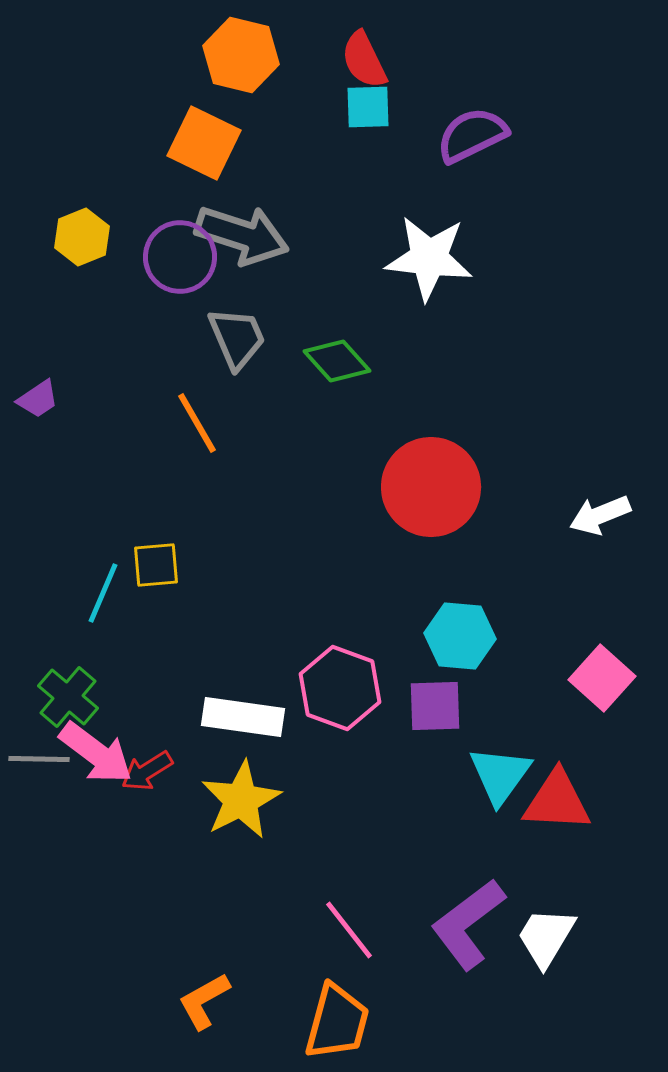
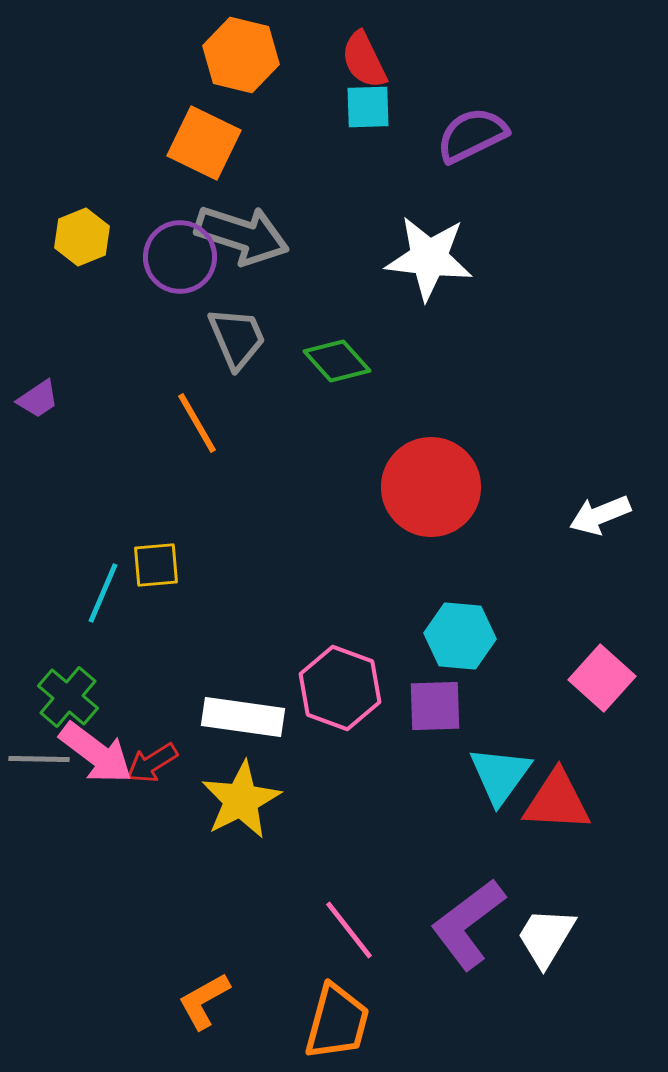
red arrow: moved 5 px right, 8 px up
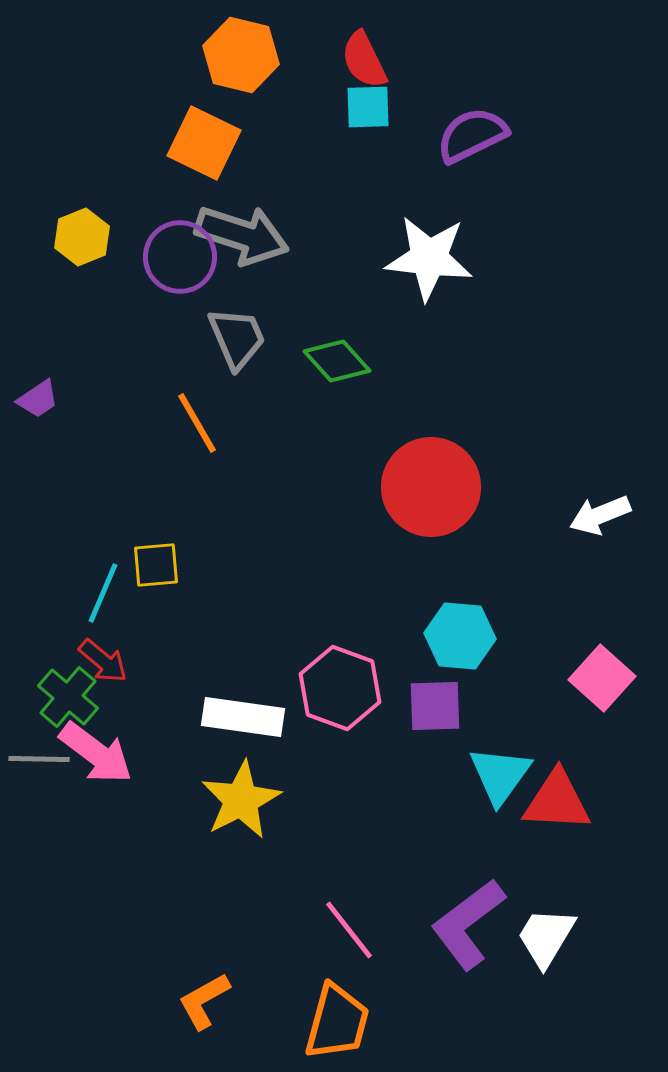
red arrow: moved 49 px left, 102 px up; rotated 108 degrees counterclockwise
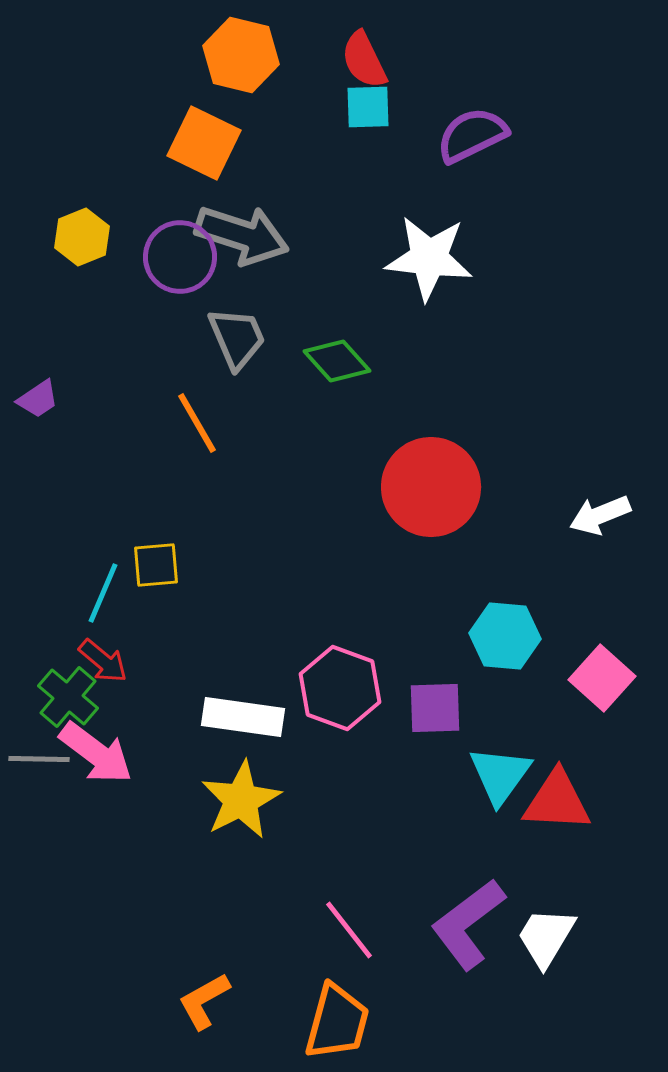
cyan hexagon: moved 45 px right
purple square: moved 2 px down
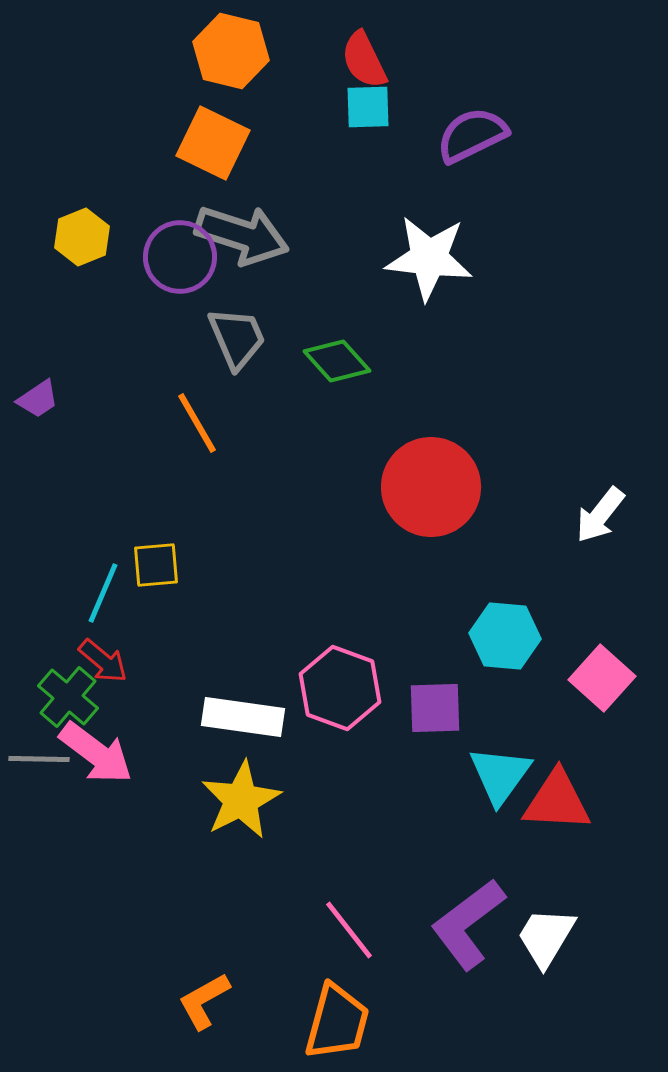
orange hexagon: moved 10 px left, 4 px up
orange square: moved 9 px right
white arrow: rotated 30 degrees counterclockwise
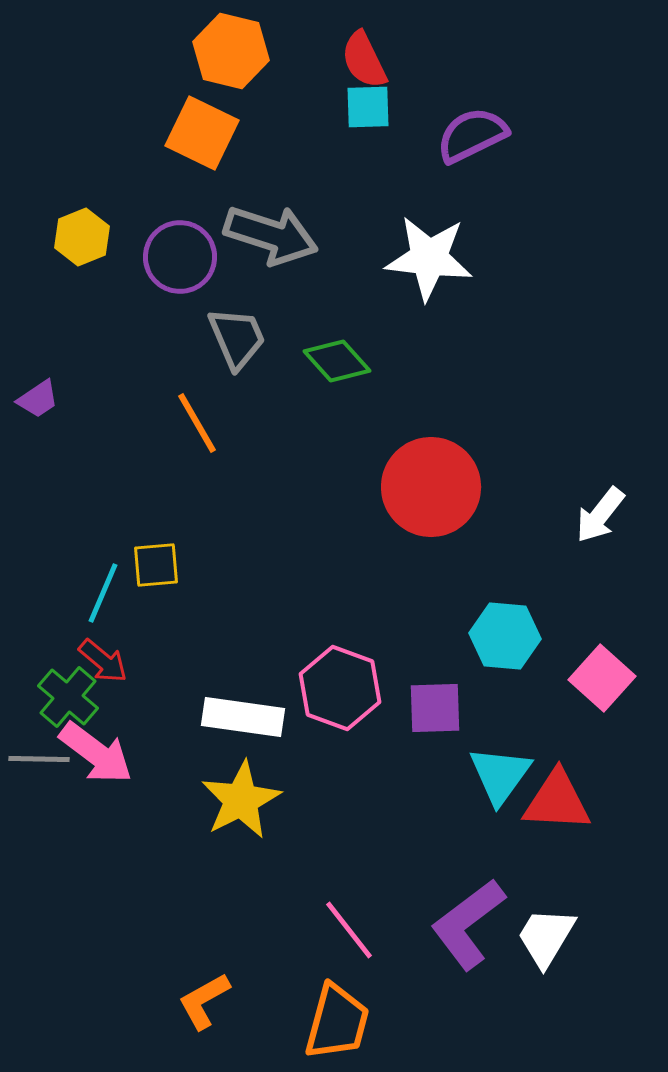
orange square: moved 11 px left, 10 px up
gray arrow: moved 29 px right
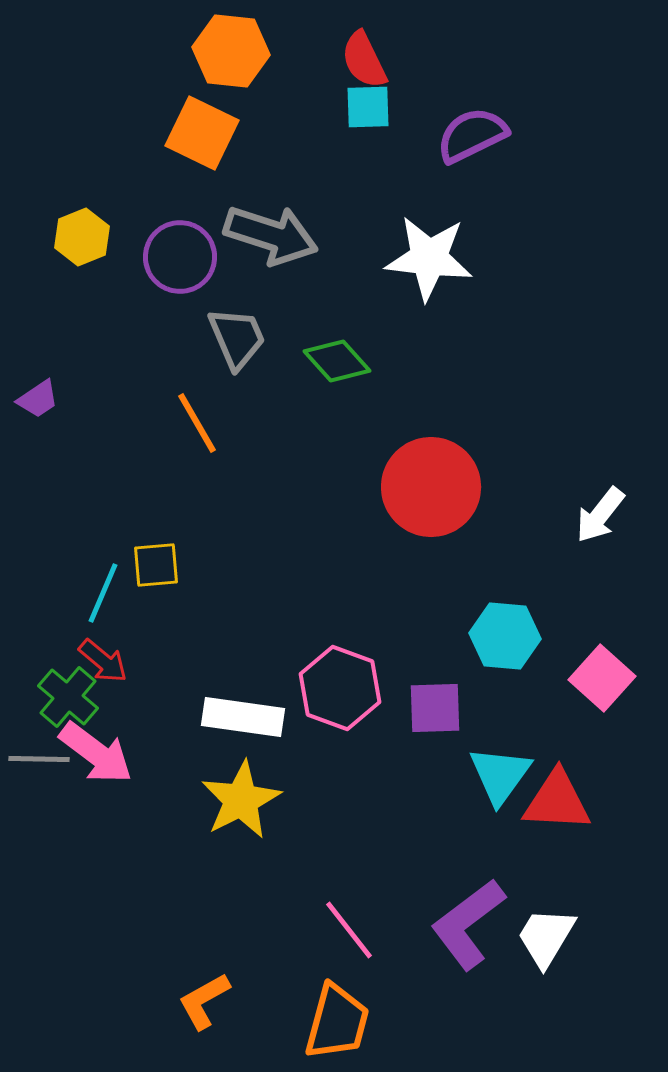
orange hexagon: rotated 8 degrees counterclockwise
